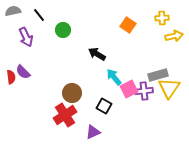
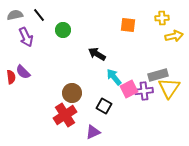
gray semicircle: moved 2 px right, 4 px down
orange square: rotated 28 degrees counterclockwise
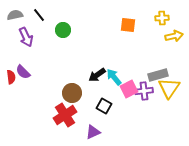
black arrow: moved 21 px down; rotated 66 degrees counterclockwise
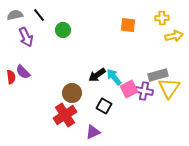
purple cross: rotated 18 degrees clockwise
